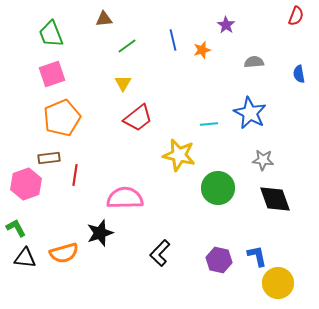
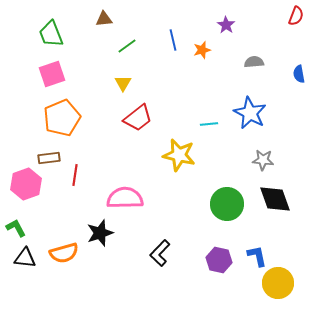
green circle: moved 9 px right, 16 px down
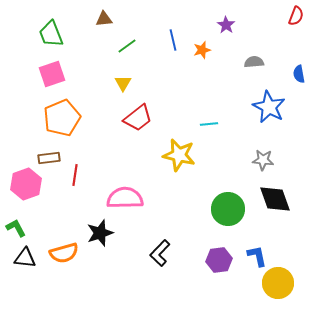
blue star: moved 19 px right, 6 px up
green circle: moved 1 px right, 5 px down
purple hexagon: rotated 20 degrees counterclockwise
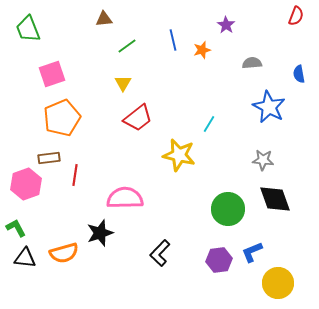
green trapezoid: moved 23 px left, 5 px up
gray semicircle: moved 2 px left, 1 px down
cyan line: rotated 54 degrees counterclockwise
blue L-shape: moved 5 px left, 4 px up; rotated 100 degrees counterclockwise
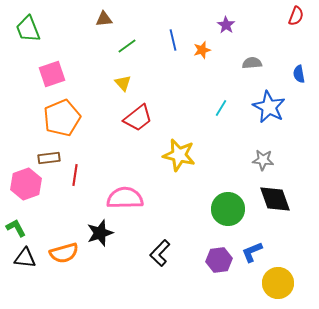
yellow triangle: rotated 12 degrees counterclockwise
cyan line: moved 12 px right, 16 px up
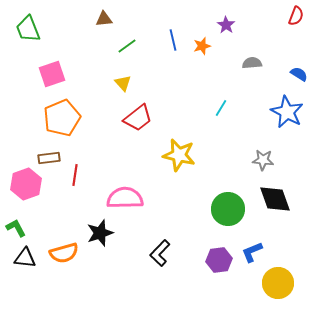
orange star: moved 4 px up
blue semicircle: rotated 132 degrees clockwise
blue star: moved 18 px right, 5 px down
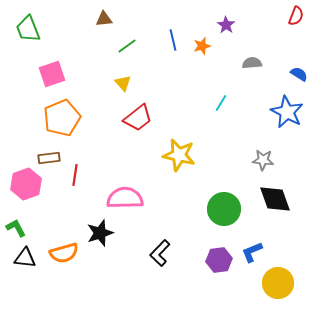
cyan line: moved 5 px up
green circle: moved 4 px left
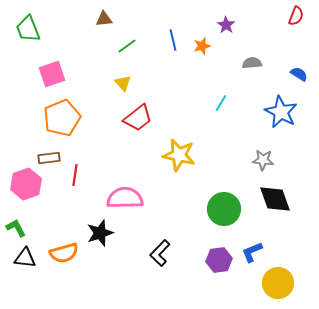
blue star: moved 6 px left
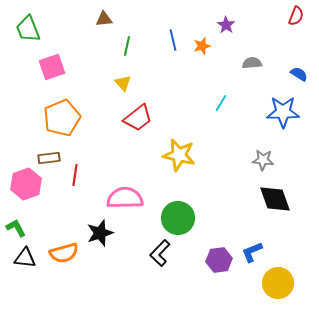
green line: rotated 42 degrees counterclockwise
pink square: moved 7 px up
blue star: moved 2 px right; rotated 28 degrees counterclockwise
green circle: moved 46 px left, 9 px down
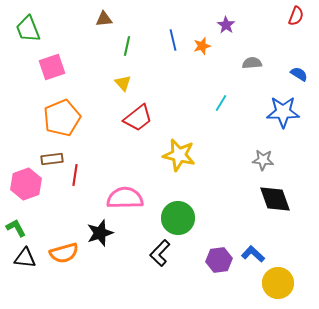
brown rectangle: moved 3 px right, 1 px down
blue L-shape: moved 1 px right, 2 px down; rotated 65 degrees clockwise
